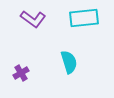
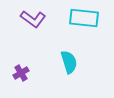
cyan rectangle: rotated 12 degrees clockwise
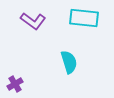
purple L-shape: moved 2 px down
purple cross: moved 6 px left, 11 px down
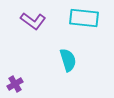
cyan semicircle: moved 1 px left, 2 px up
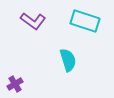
cyan rectangle: moved 1 px right, 3 px down; rotated 12 degrees clockwise
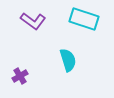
cyan rectangle: moved 1 px left, 2 px up
purple cross: moved 5 px right, 8 px up
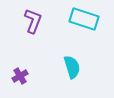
purple L-shape: rotated 105 degrees counterclockwise
cyan semicircle: moved 4 px right, 7 px down
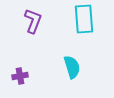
cyan rectangle: rotated 68 degrees clockwise
purple cross: rotated 21 degrees clockwise
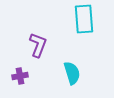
purple L-shape: moved 5 px right, 24 px down
cyan semicircle: moved 6 px down
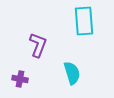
cyan rectangle: moved 2 px down
purple cross: moved 3 px down; rotated 21 degrees clockwise
